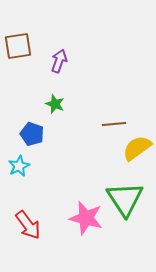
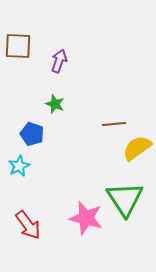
brown square: rotated 12 degrees clockwise
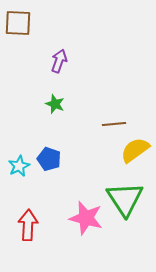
brown square: moved 23 px up
blue pentagon: moved 17 px right, 25 px down
yellow semicircle: moved 2 px left, 2 px down
red arrow: rotated 140 degrees counterclockwise
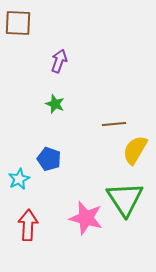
yellow semicircle: rotated 24 degrees counterclockwise
cyan star: moved 13 px down
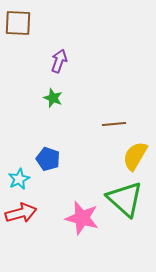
green star: moved 2 px left, 6 px up
yellow semicircle: moved 6 px down
blue pentagon: moved 1 px left
green triangle: rotated 15 degrees counterclockwise
pink star: moved 4 px left
red arrow: moved 7 px left, 12 px up; rotated 72 degrees clockwise
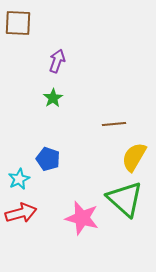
purple arrow: moved 2 px left
green star: rotated 18 degrees clockwise
yellow semicircle: moved 1 px left, 1 px down
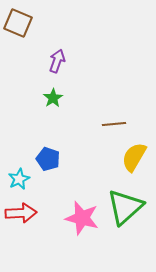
brown square: rotated 20 degrees clockwise
green triangle: moved 8 px down; rotated 36 degrees clockwise
red arrow: rotated 12 degrees clockwise
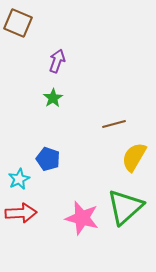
brown line: rotated 10 degrees counterclockwise
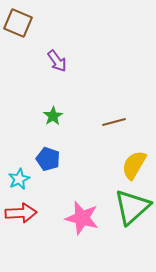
purple arrow: rotated 125 degrees clockwise
green star: moved 18 px down
brown line: moved 2 px up
yellow semicircle: moved 8 px down
green triangle: moved 7 px right
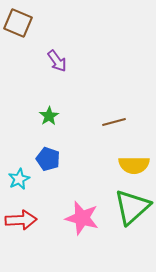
green star: moved 4 px left
yellow semicircle: rotated 120 degrees counterclockwise
red arrow: moved 7 px down
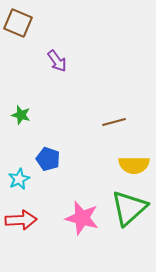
green star: moved 28 px left, 1 px up; rotated 24 degrees counterclockwise
green triangle: moved 3 px left, 1 px down
